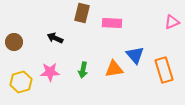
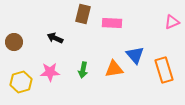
brown rectangle: moved 1 px right, 1 px down
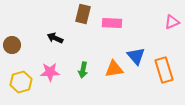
brown circle: moved 2 px left, 3 px down
blue triangle: moved 1 px right, 1 px down
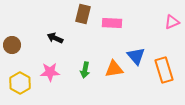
green arrow: moved 2 px right
yellow hexagon: moved 1 px left, 1 px down; rotated 15 degrees counterclockwise
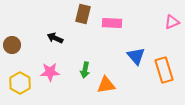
orange triangle: moved 8 px left, 16 px down
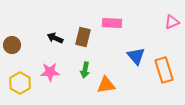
brown rectangle: moved 23 px down
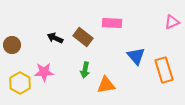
brown rectangle: rotated 66 degrees counterclockwise
pink star: moved 6 px left
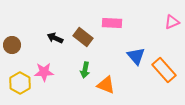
orange rectangle: rotated 25 degrees counterclockwise
orange triangle: rotated 30 degrees clockwise
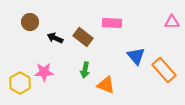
pink triangle: rotated 21 degrees clockwise
brown circle: moved 18 px right, 23 px up
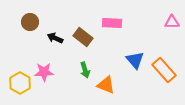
blue triangle: moved 1 px left, 4 px down
green arrow: rotated 28 degrees counterclockwise
